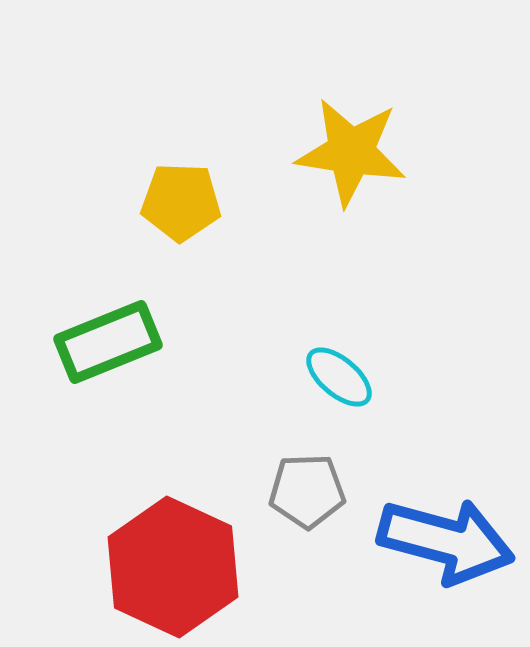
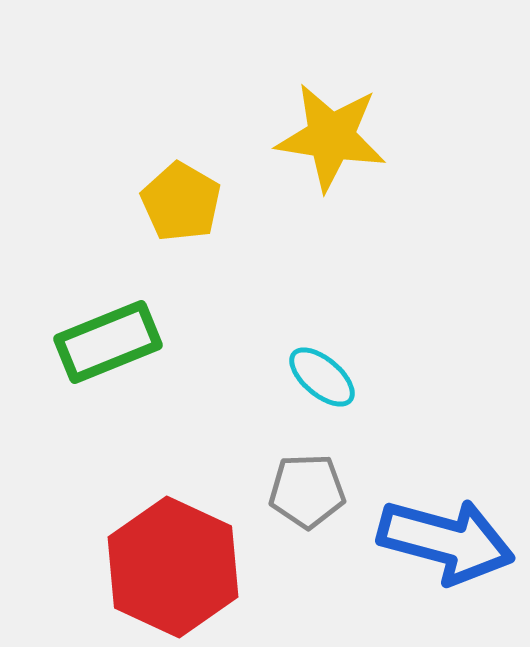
yellow star: moved 20 px left, 15 px up
yellow pentagon: rotated 28 degrees clockwise
cyan ellipse: moved 17 px left
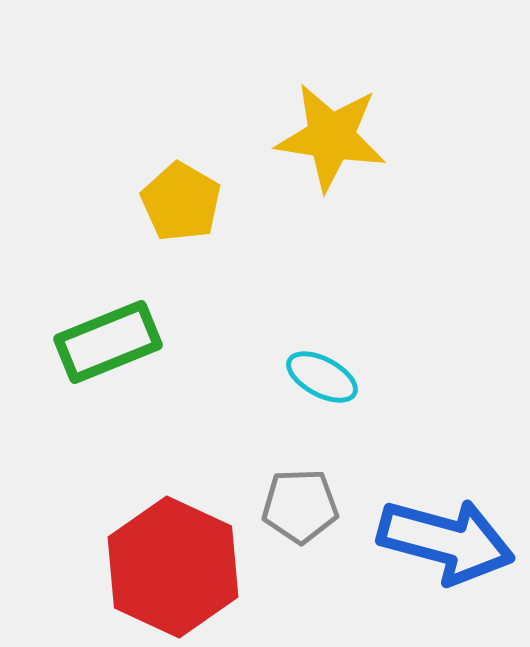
cyan ellipse: rotated 12 degrees counterclockwise
gray pentagon: moved 7 px left, 15 px down
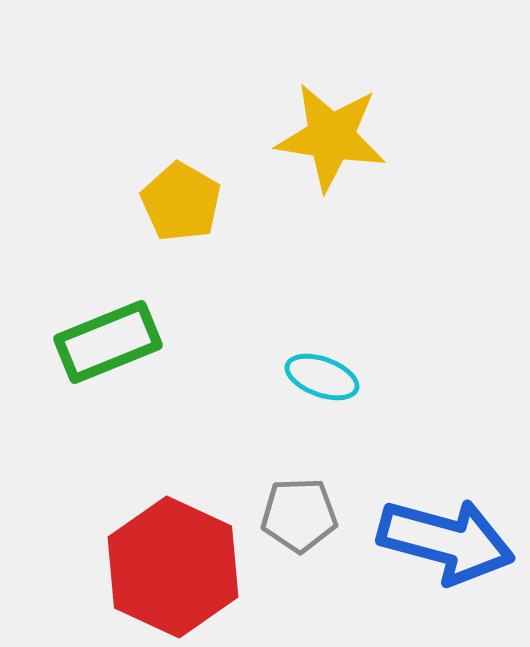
cyan ellipse: rotated 8 degrees counterclockwise
gray pentagon: moved 1 px left, 9 px down
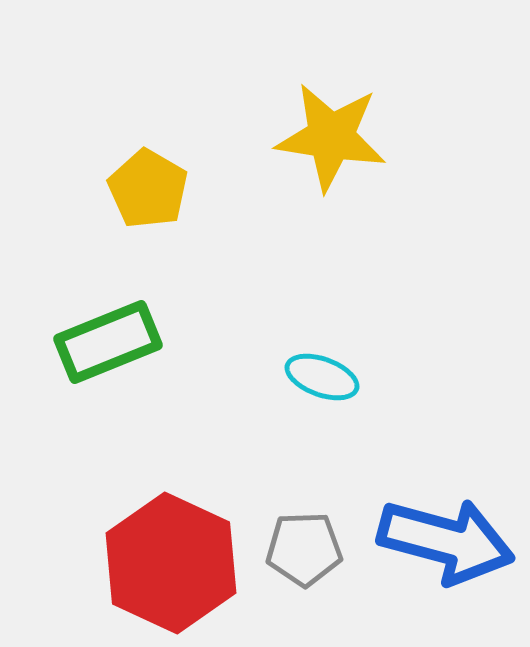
yellow pentagon: moved 33 px left, 13 px up
gray pentagon: moved 5 px right, 34 px down
red hexagon: moved 2 px left, 4 px up
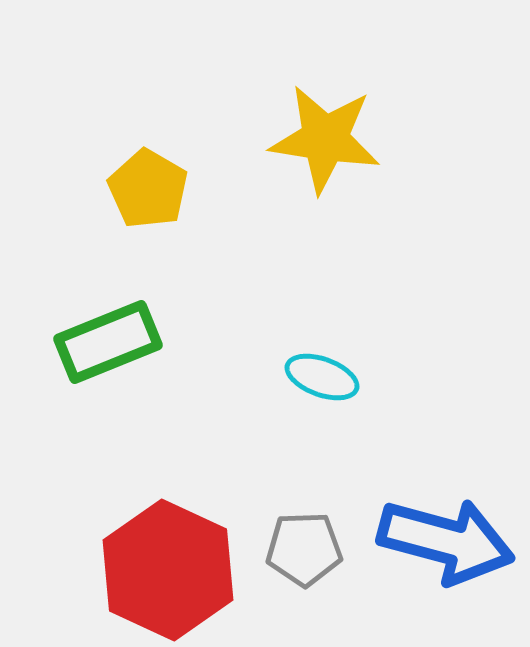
yellow star: moved 6 px left, 2 px down
red hexagon: moved 3 px left, 7 px down
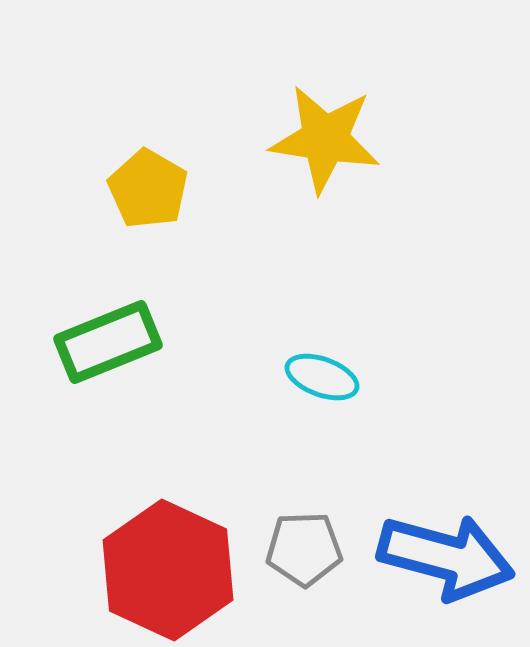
blue arrow: moved 16 px down
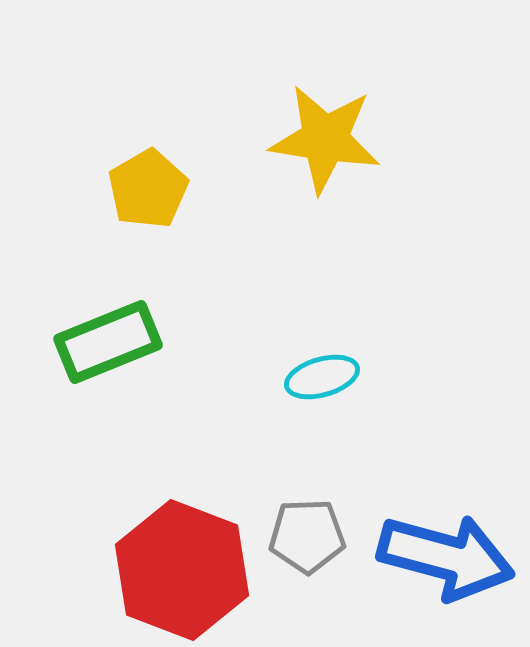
yellow pentagon: rotated 12 degrees clockwise
cyan ellipse: rotated 36 degrees counterclockwise
gray pentagon: moved 3 px right, 13 px up
red hexagon: moved 14 px right; rotated 4 degrees counterclockwise
